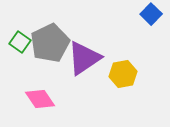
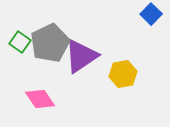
purple triangle: moved 3 px left, 2 px up
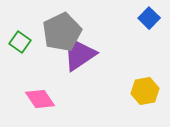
blue square: moved 2 px left, 4 px down
gray pentagon: moved 12 px right, 11 px up
purple triangle: moved 2 px left, 2 px up
yellow hexagon: moved 22 px right, 17 px down
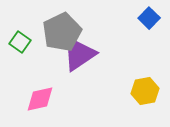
pink diamond: rotated 68 degrees counterclockwise
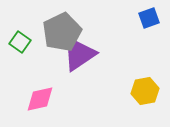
blue square: rotated 25 degrees clockwise
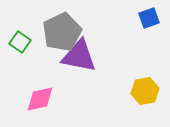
purple triangle: moved 2 px down; rotated 45 degrees clockwise
